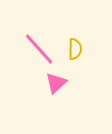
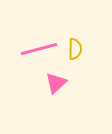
pink line: rotated 63 degrees counterclockwise
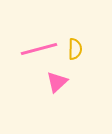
pink triangle: moved 1 px right, 1 px up
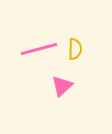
pink triangle: moved 5 px right, 4 px down
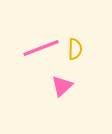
pink line: moved 2 px right, 1 px up; rotated 6 degrees counterclockwise
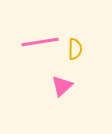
pink line: moved 1 px left, 6 px up; rotated 12 degrees clockwise
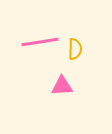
pink triangle: rotated 40 degrees clockwise
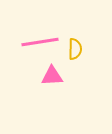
pink triangle: moved 10 px left, 10 px up
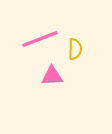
pink line: moved 3 px up; rotated 12 degrees counterclockwise
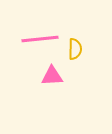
pink line: rotated 15 degrees clockwise
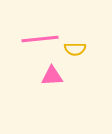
yellow semicircle: rotated 90 degrees clockwise
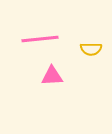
yellow semicircle: moved 16 px right
